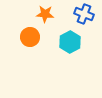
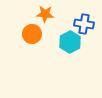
blue cross: moved 10 px down; rotated 12 degrees counterclockwise
orange circle: moved 2 px right, 3 px up
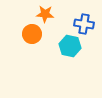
cyan hexagon: moved 4 px down; rotated 20 degrees counterclockwise
